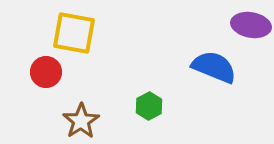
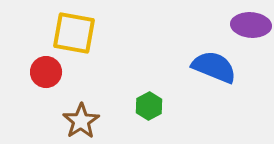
purple ellipse: rotated 6 degrees counterclockwise
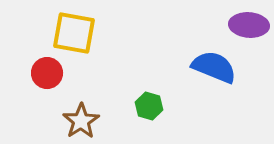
purple ellipse: moved 2 px left
red circle: moved 1 px right, 1 px down
green hexagon: rotated 16 degrees counterclockwise
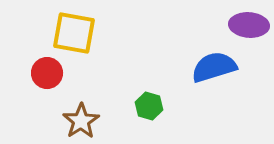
blue semicircle: rotated 39 degrees counterclockwise
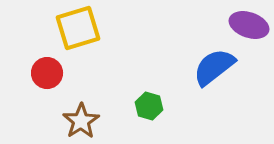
purple ellipse: rotated 15 degrees clockwise
yellow square: moved 4 px right, 5 px up; rotated 27 degrees counterclockwise
blue semicircle: rotated 21 degrees counterclockwise
